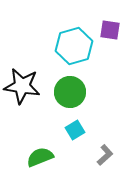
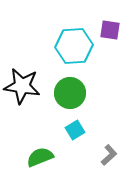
cyan hexagon: rotated 12 degrees clockwise
green circle: moved 1 px down
gray L-shape: moved 4 px right
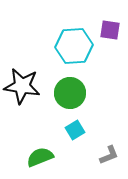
gray L-shape: rotated 20 degrees clockwise
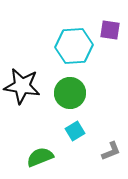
cyan square: moved 1 px down
gray L-shape: moved 2 px right, 4 px up
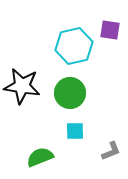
cyan hexagon: rotated 9 degrees counterclockwise
cyan square: rotated 30 degrees clockwise
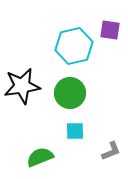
black star: rotated 18 degrees counterclockwise
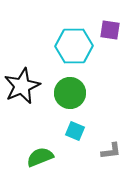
cyan hexagon: rotated 12 degrees clockwise
black star: rotated 15 degrees counterclockwise
cyan square: rotated 24 degrees clockwise
gray L-shape: rotated 15 degrees clockwise
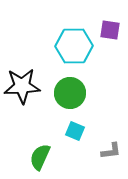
black star: rotated 21 degrees clockwise
green semicircle: rotated 44 degrees counterclockwise
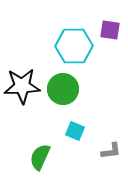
green circle: moved 7 px left, 4 px up
